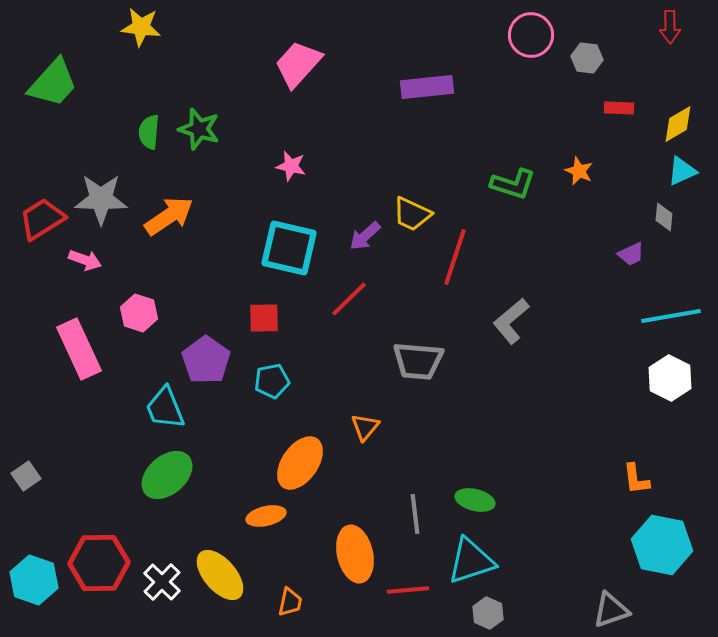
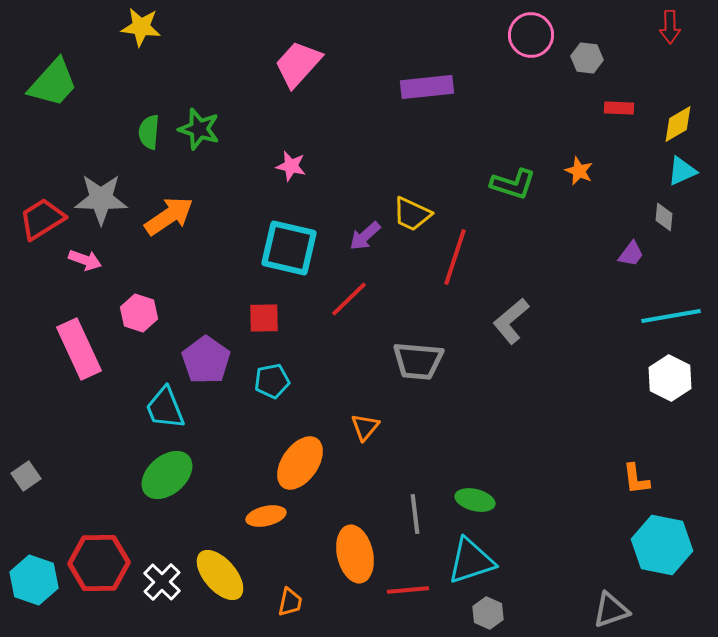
purple trapezoid at (631, 254): rotated 28 degrees counterclockwise
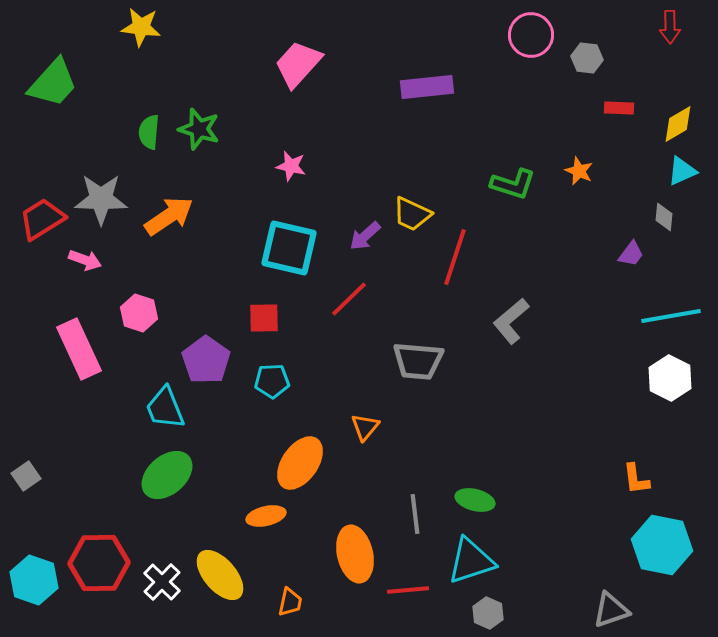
cyan pentagon at (272, 381): rotated 8 degrees clockwise
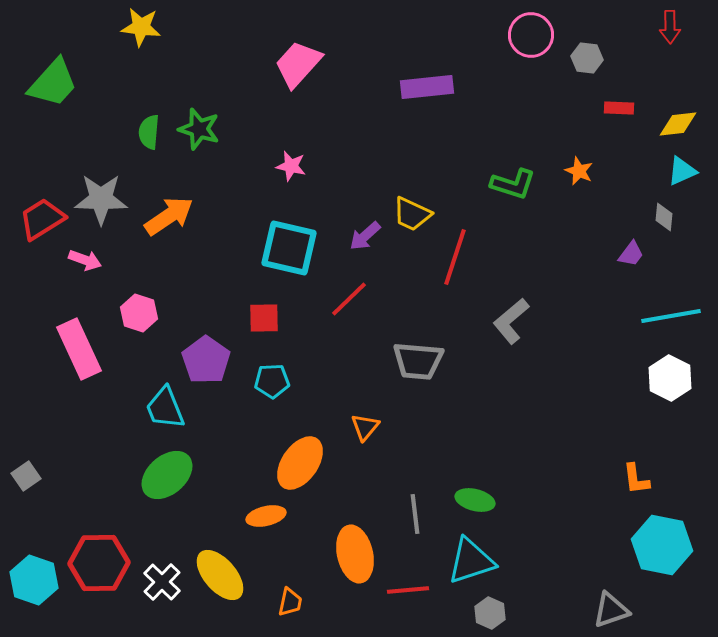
yellow diamond at (678, 124): rotated 24 degrees clockwise
gray hexagon at (488, 613): moved 2 px right
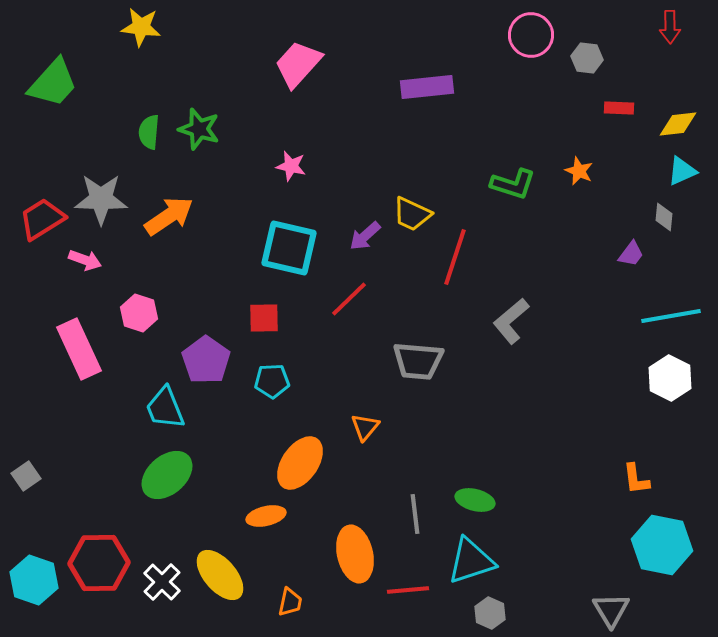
gray triangle at (611, 610): rotated 42 degrees counterclockwise
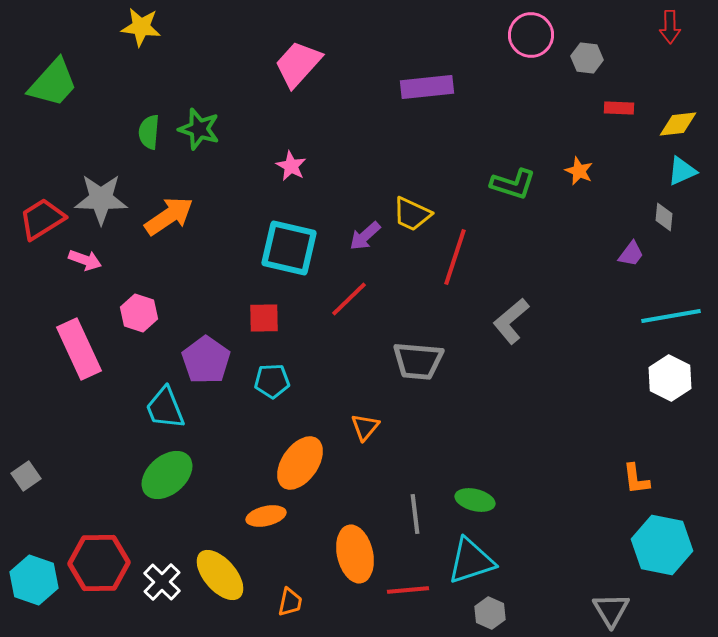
pink star at (291, 166): rotated 16 degrees clockwise
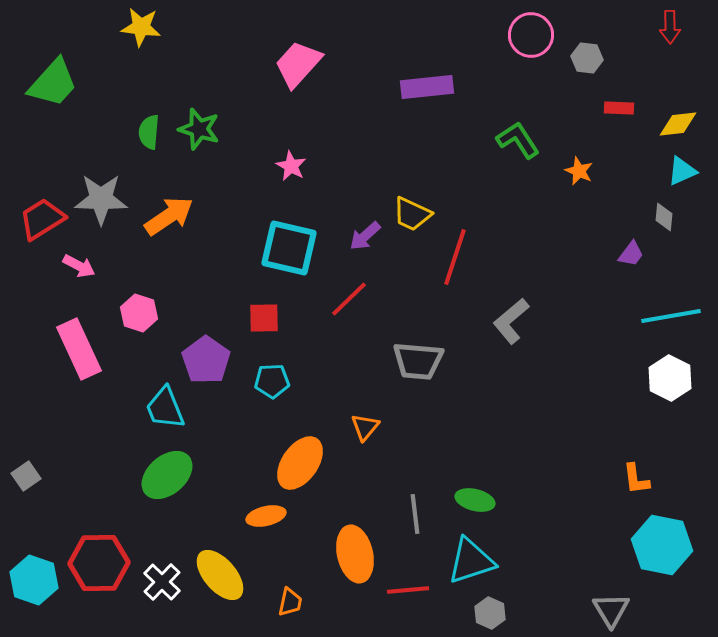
green L-shape at (513, 184): moved 5 px right, 44 px up; rotated 141 degrees counterclockwise
pink arrow at (85, 260): moved 6 px left, 6 px down; rotated 8 degrees clockwise
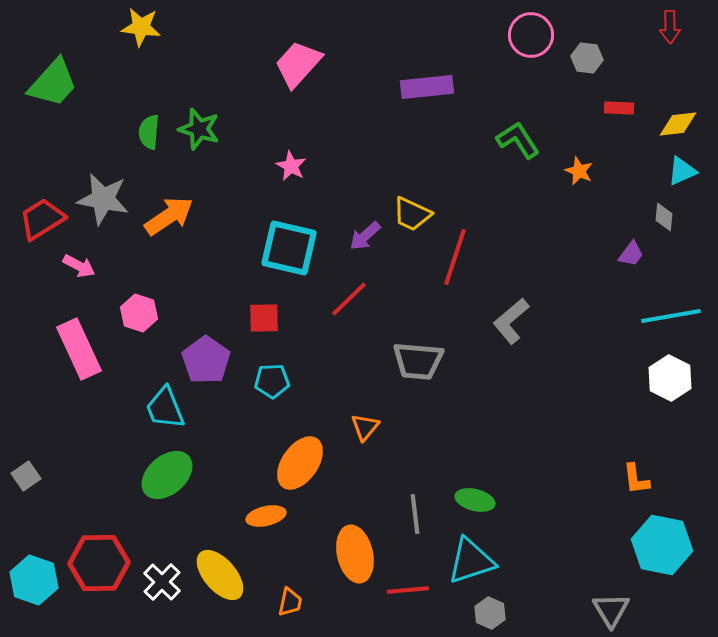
gray star at (101, 199): moved 2 px right; rotated 10 degrees clockwise
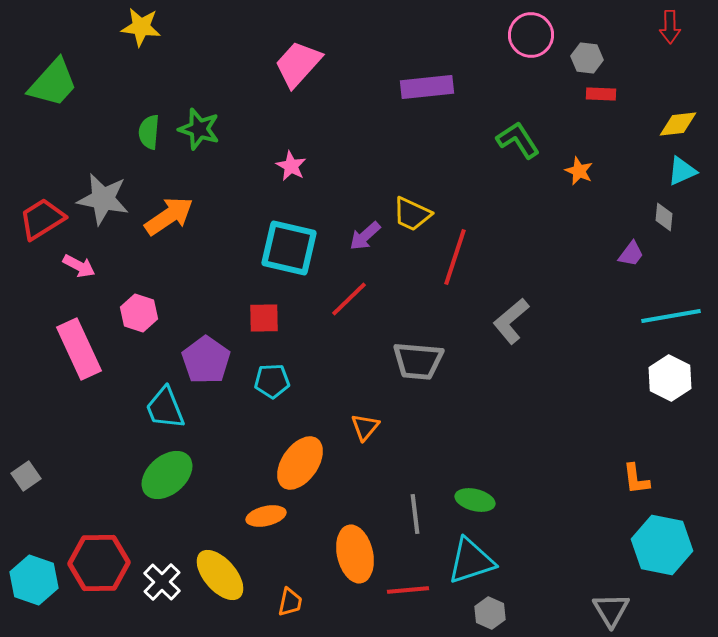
red rectangle at (619, 108): moved 18 px left, 14 px up
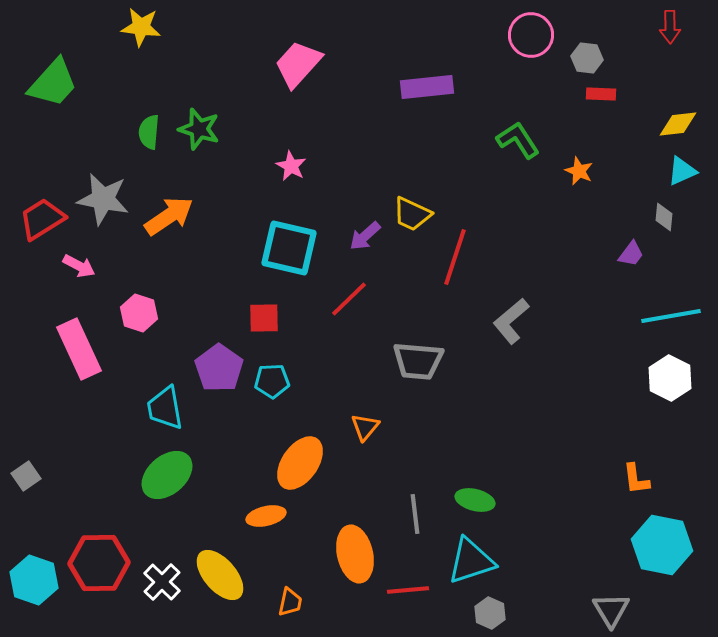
purple pentagon at (206, 360): moved 13 px right, 8 px down
cyan trapezoid at (165, 408): rotated 12 degrees clockwise
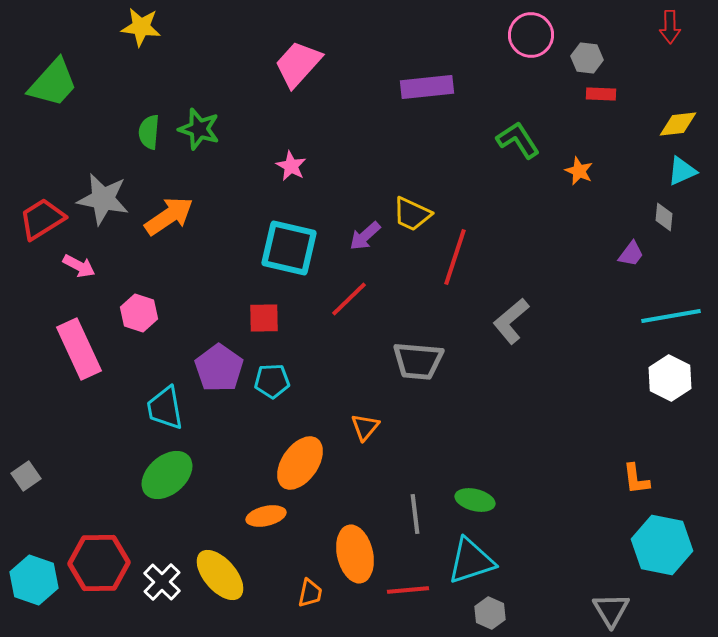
orange trapezoid at (290, 602): moved 20 px right, 9 px up
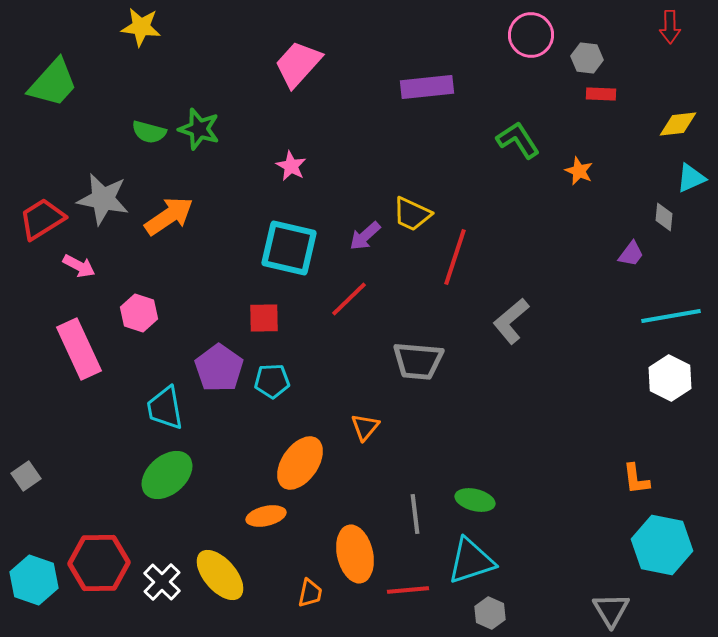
green semicircle at (149, 132): rotated 80 degrees counterclockwise
cyan triangle at (682, 171): moved 9 px right, 7 px down
